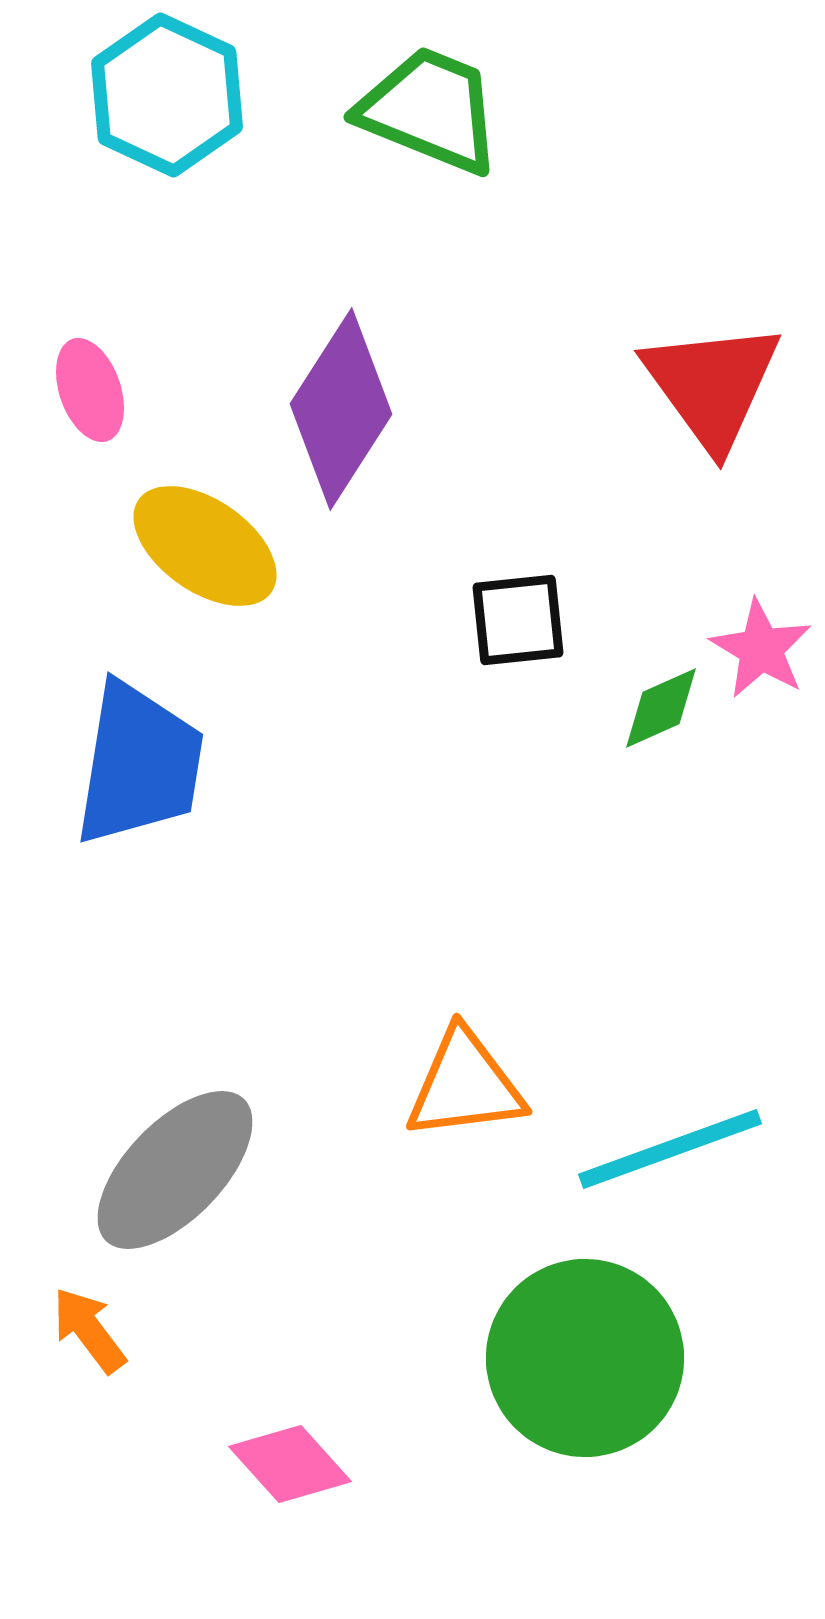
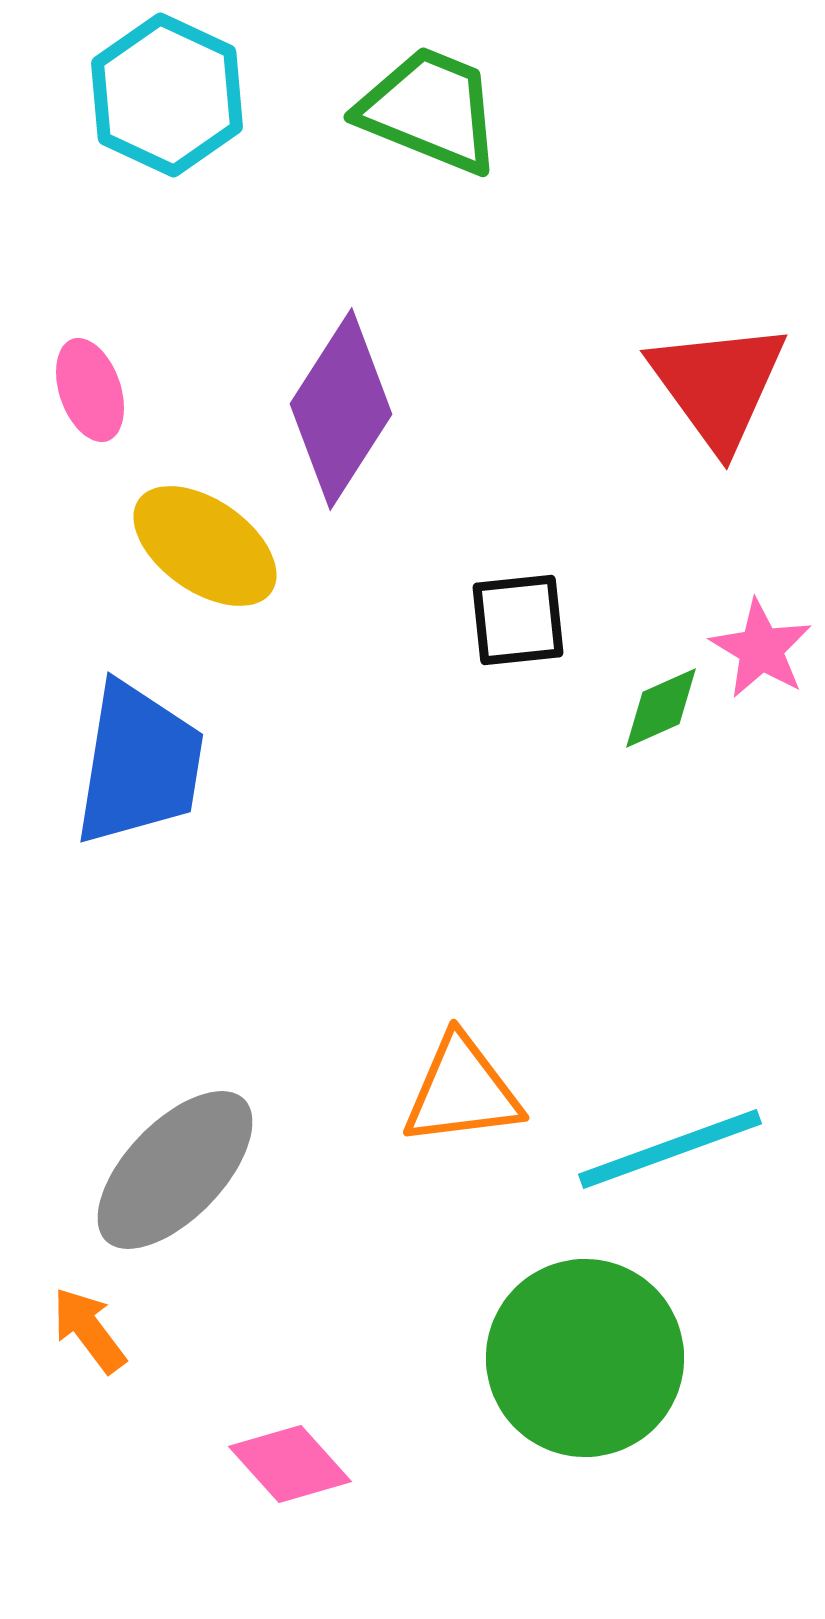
red triangle: moved 6 px right
orange triangle: moved 3 px left, 6 px down
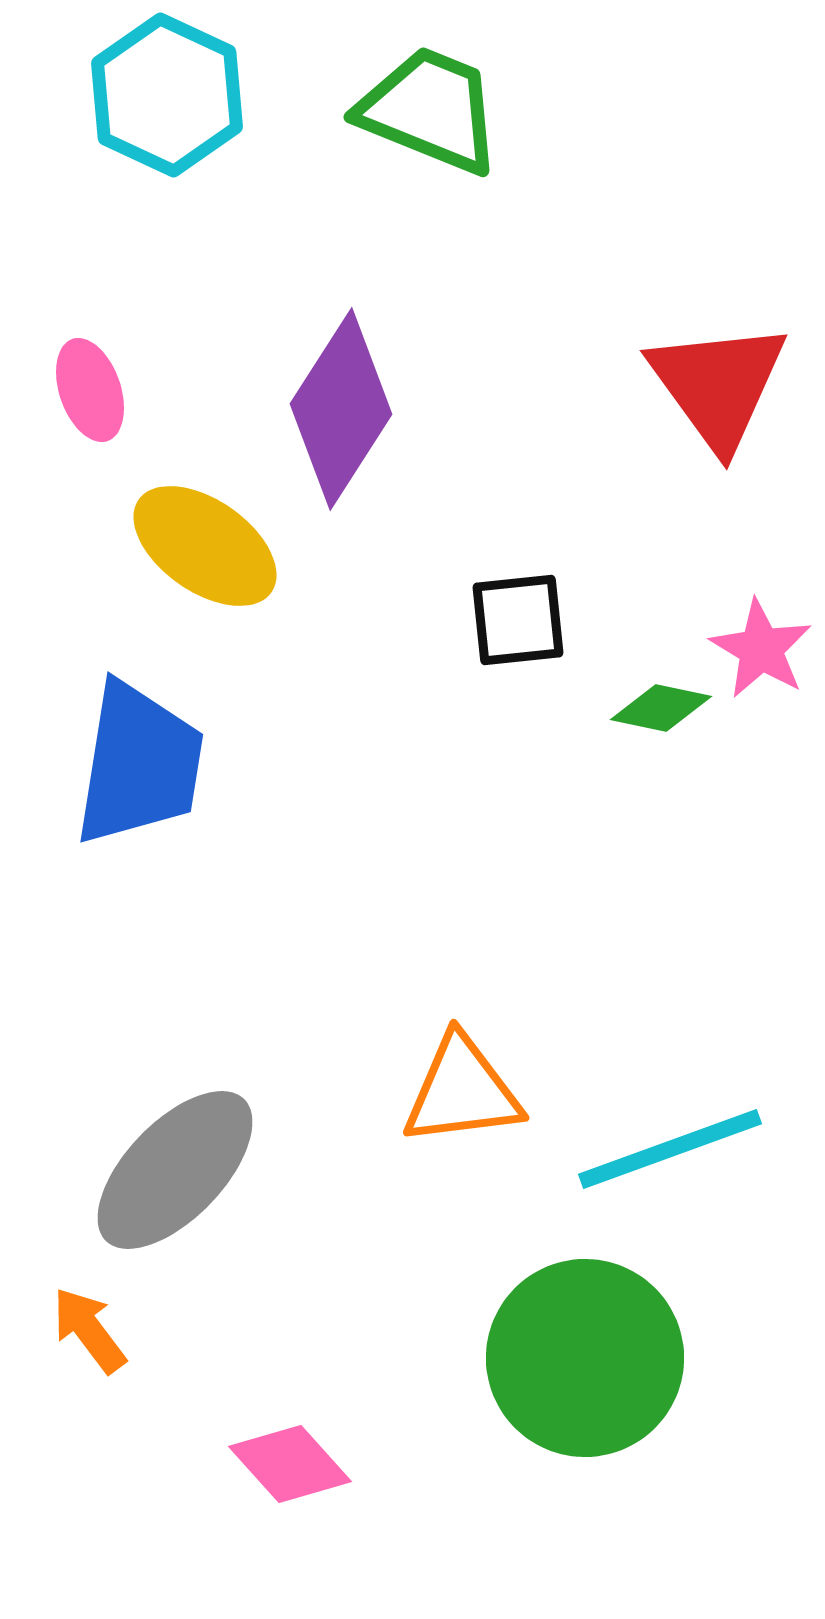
green diamond: rotated 36 degrees clockwise
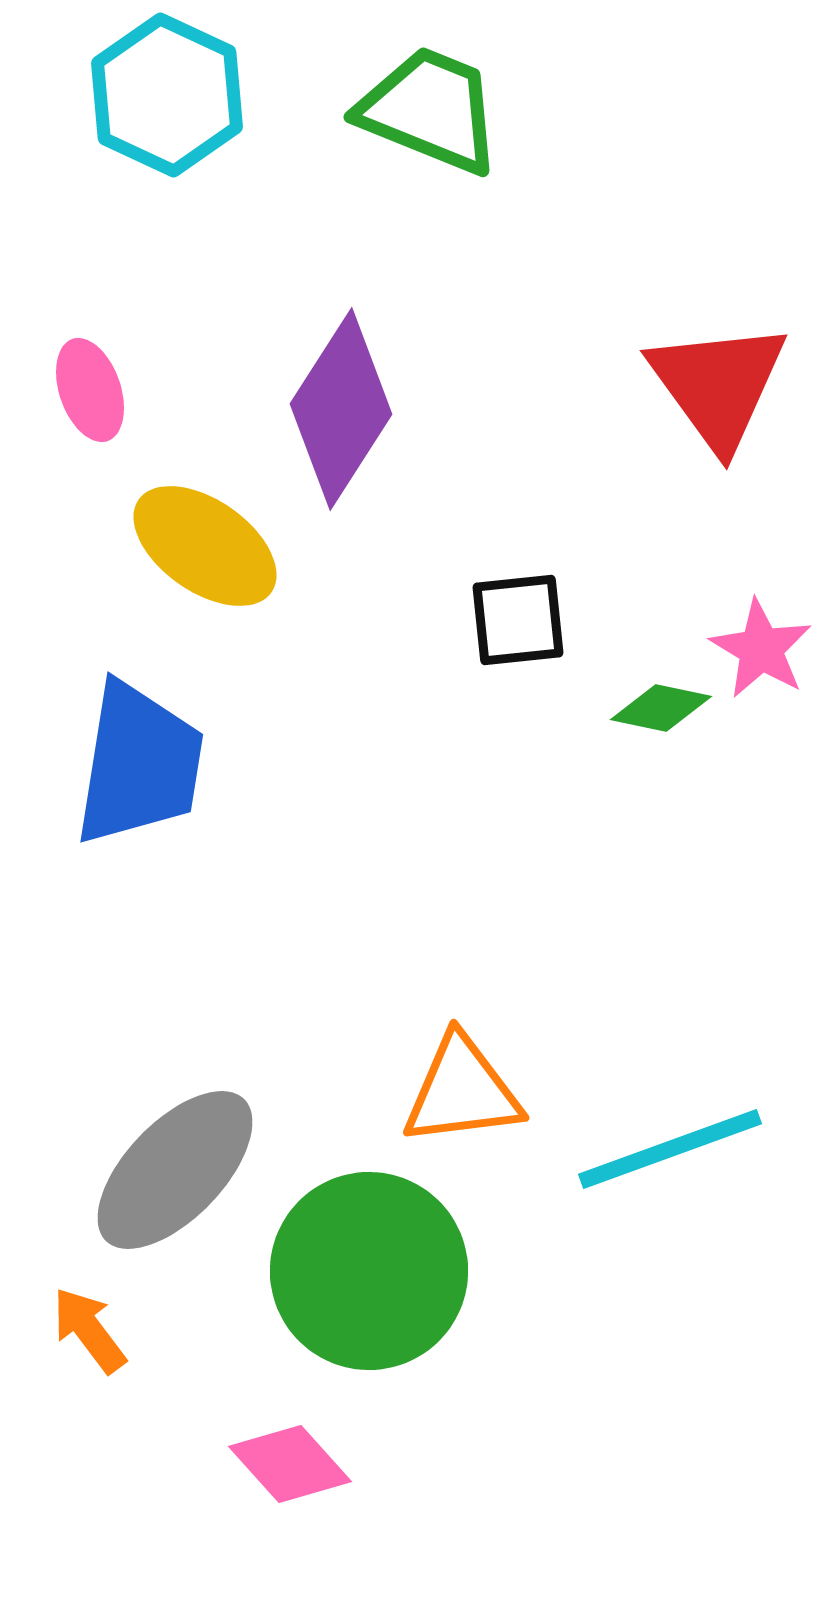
green circle: moved 216 px left, 87 px up
